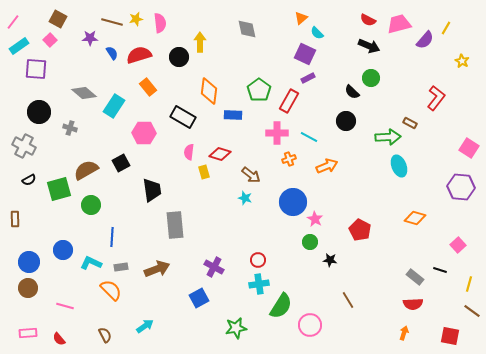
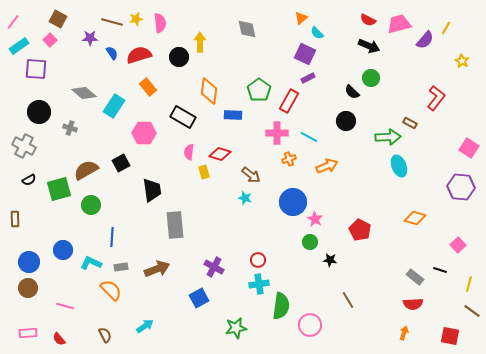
green semicircle at (281, 306): rotated 24 degrees counterclockwise
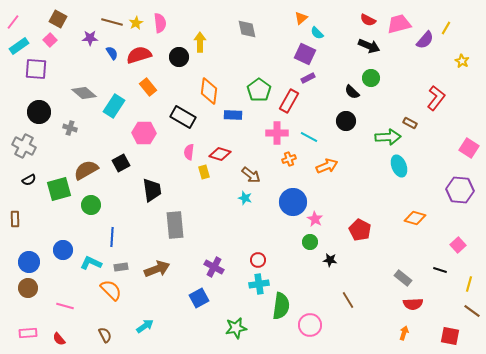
yellow star at (136, 19): moved 4 px down; rotated 16 degrees counterclockwise
purple hexagon at (461, 187): moved 1 px left, 3 px down
gray rectangle at (415, 277): moved 12 px left, 1 px down
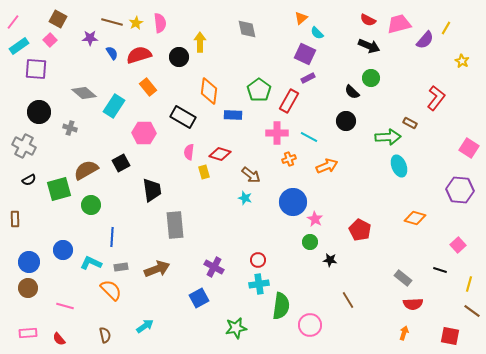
brown semicircle at (105, 335): rotated 14 degrees clockwise
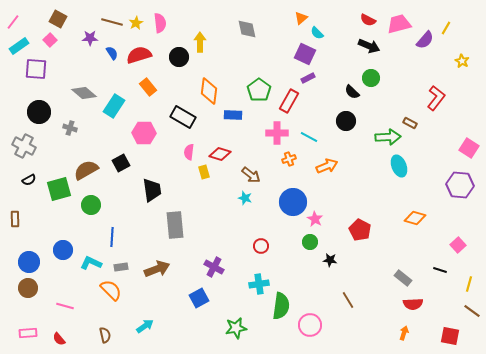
purple hexagon at (460, 190): moved 5 px up
red circle at (258, 260): moved 3 px right, 14 px up
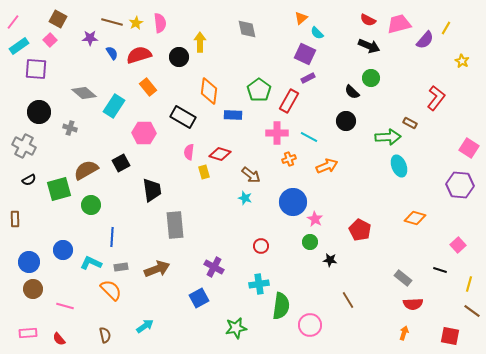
brown circle at (28, 288): moved 5 px right, 1 px down
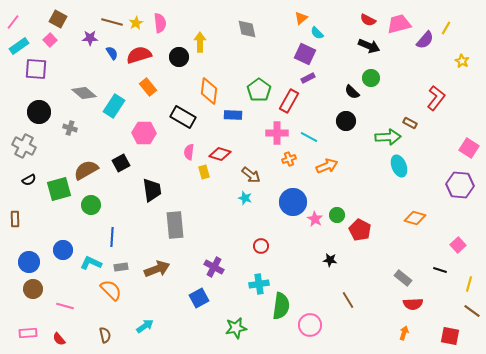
green circle at (310, 242): moved 27 px right, 27 px up
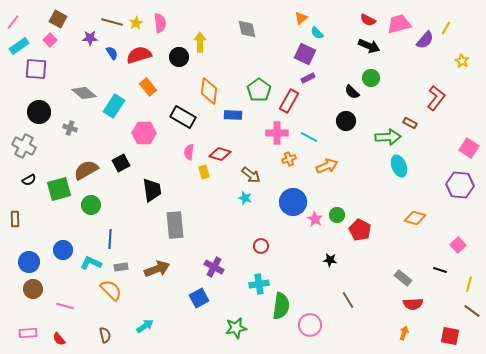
blue line at (112, 237): moved 2 px left, 2 px down
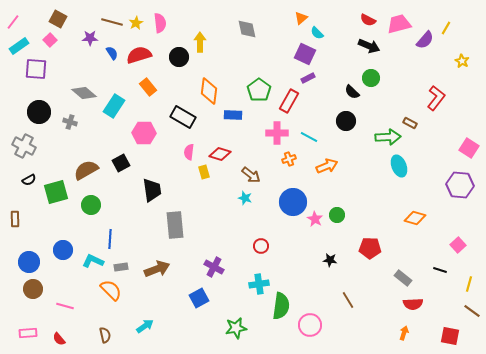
gray cross at (70, 128): moved 6 px up
green square at (59, 189): moved 3 px left, 3 px down
red pentagon at (360, 230): moved 10 px right, 18 px down; rotated 25 degrees counterclockwise
cyan L-shape at (91, 263): moved 2 px right, 2 px up
